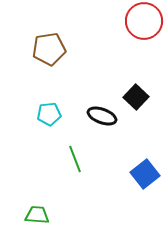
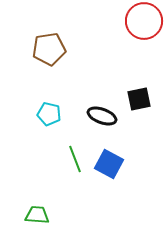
black square: moved 3 px right, 2 px down; rotated 35 degrees clockwise
cyan pentagon: rotated 20 degrees clockwise
blue square: moved 36 px left, 10 px up; rotated 24 degrees counterclockwise
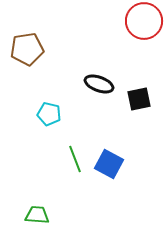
brown pentagon: moved 22 px left
black ellipse: moved 3 px left, 32 px up
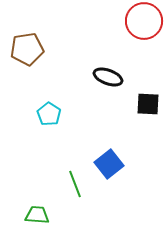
black ellipse: moved 9 px right, 7 px up
black square: moved 9 px right, 5 px down; rotated 15 degrees clockwise
cyan pentagon: rotated 20 degrees clockwise
green line: moved 25 px down
blue square: rotated 24 degrees clockwise
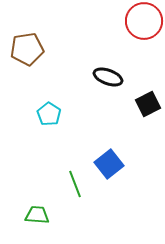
black square: rotated 30 degrees counterclockwise
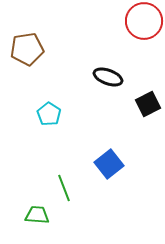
green line: moved 11 px left, 4 px down
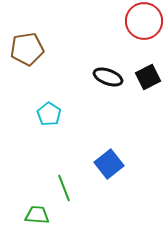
black square: moved 27 px up
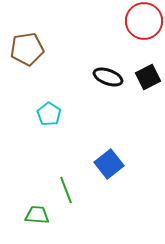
green line: moved 2 px right, 2 px down
